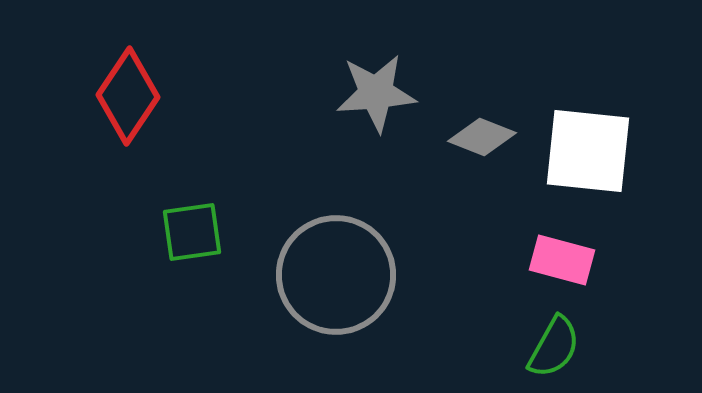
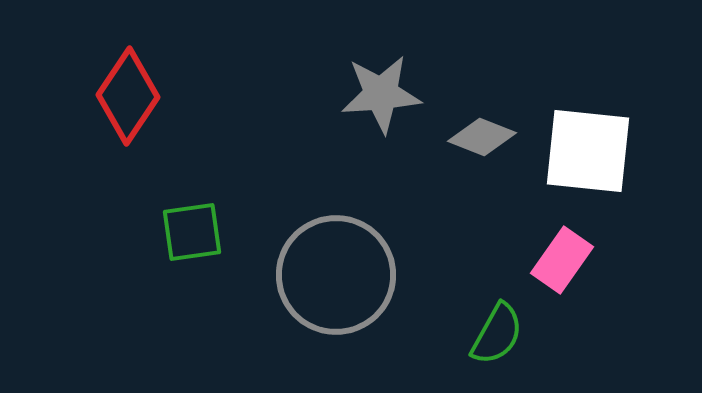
gray star: moved 5 px right, 1 px down
pink rectangle: rotated 70 degrees counterclockwise
green semicircle: moved 57 px left, 13 px up
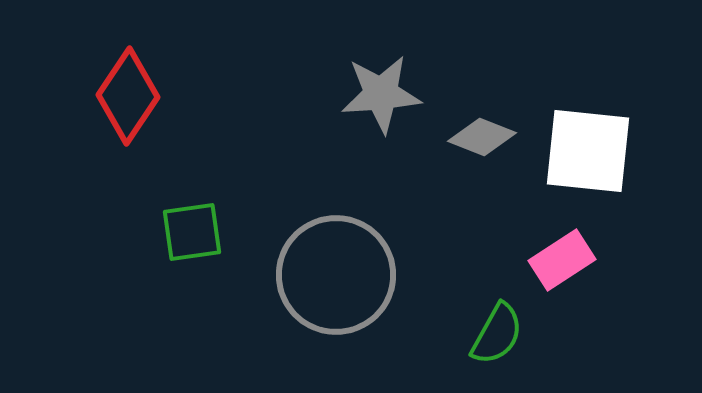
pink rectangle: rotated 22 degrees clockwise
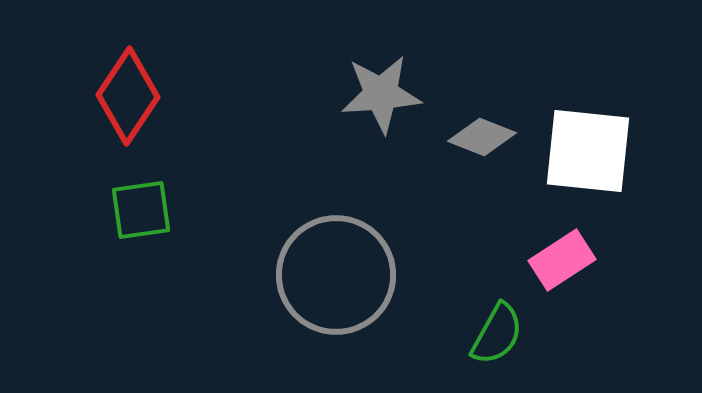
green square: moved 51 px left, 22 px up
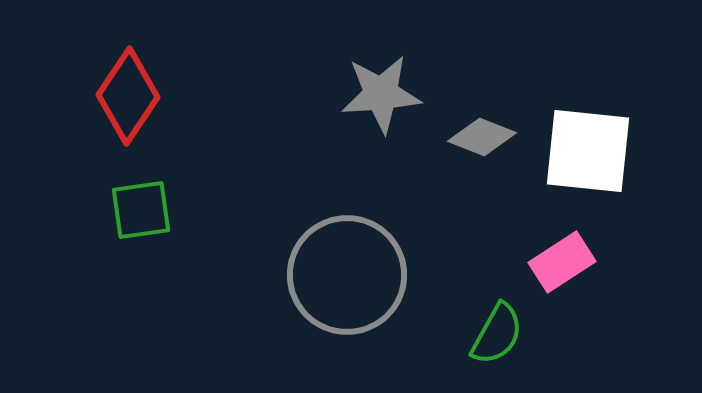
pink rectangle: moved 2 px down
gray circle: moved 11 px right
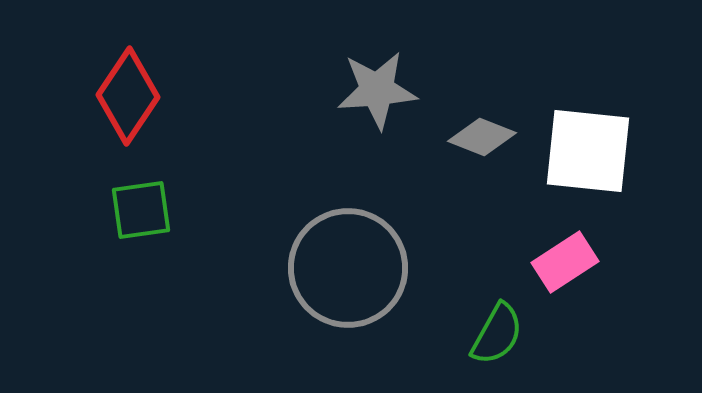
gray star: moved 4 px left, 4 px up
pink rectangle: moved 3 px right
gray circle: moved 1 px right, 7 px up
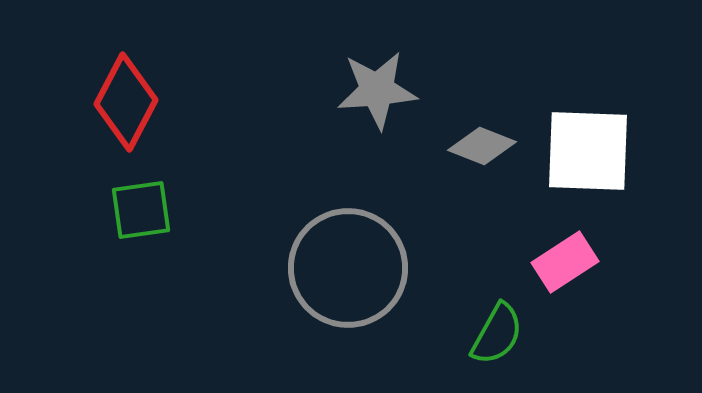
red diamond: moved 2 px left, 6 px down; rotated 6 degrees counterclockwise
gray diamond: moved 9 px down
white square: rotated 4 degrees counterclockwise
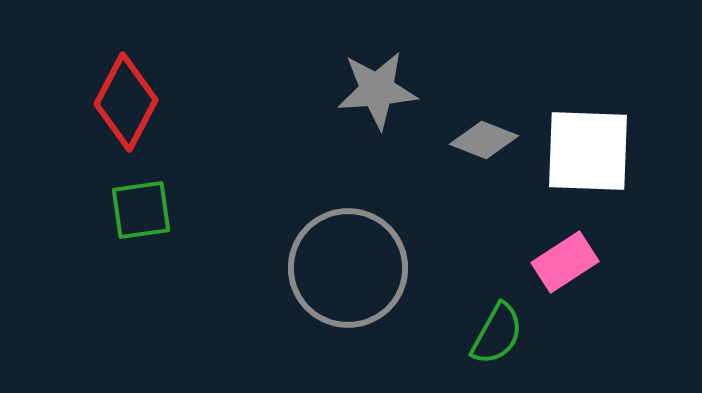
gray diamond: moved 2 px right, 6 px up
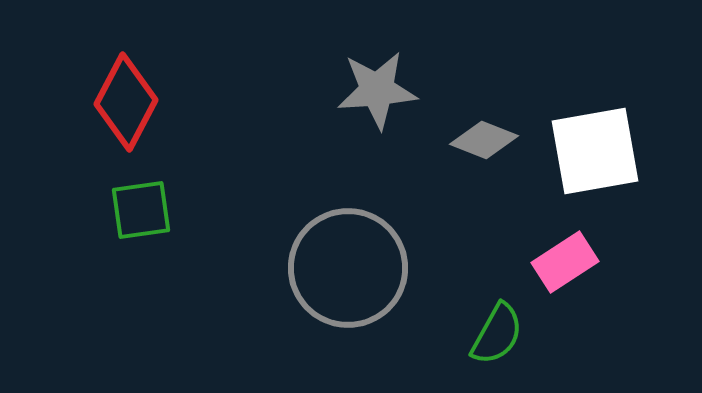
white square: moved 7 px right; rotated 12 degrees counterclockwise
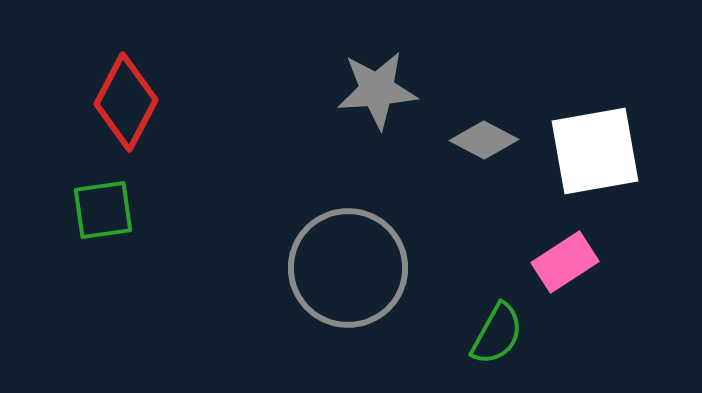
gray diamond: rotated 6 degrees clockwise
green square: moved 38 px left
